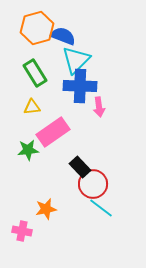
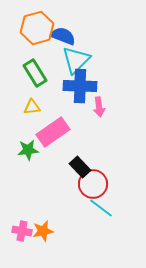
orange star: moved 3 px left, 22 px down
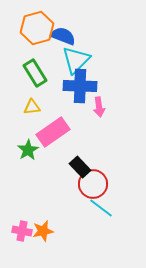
green star: rotated 25 degrees counterclockwise
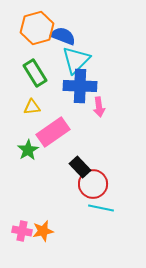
cyan line: rotated 25 degrees counterclockwise
